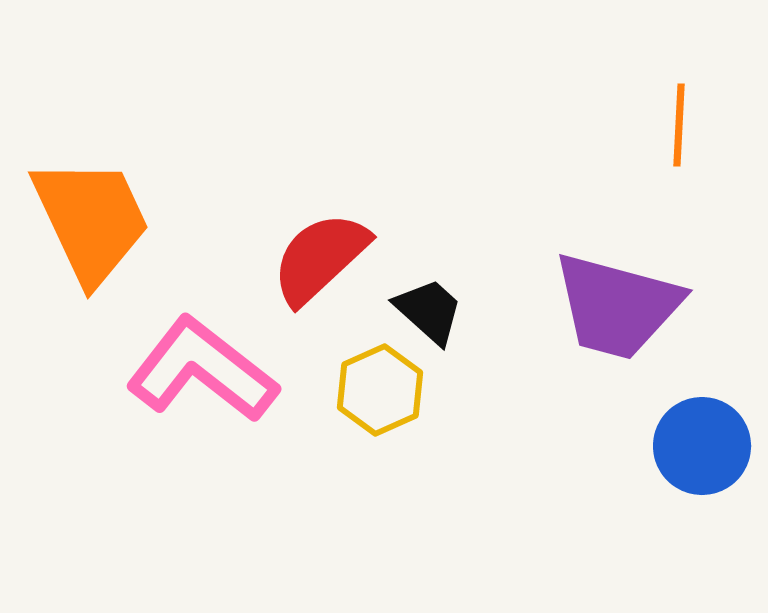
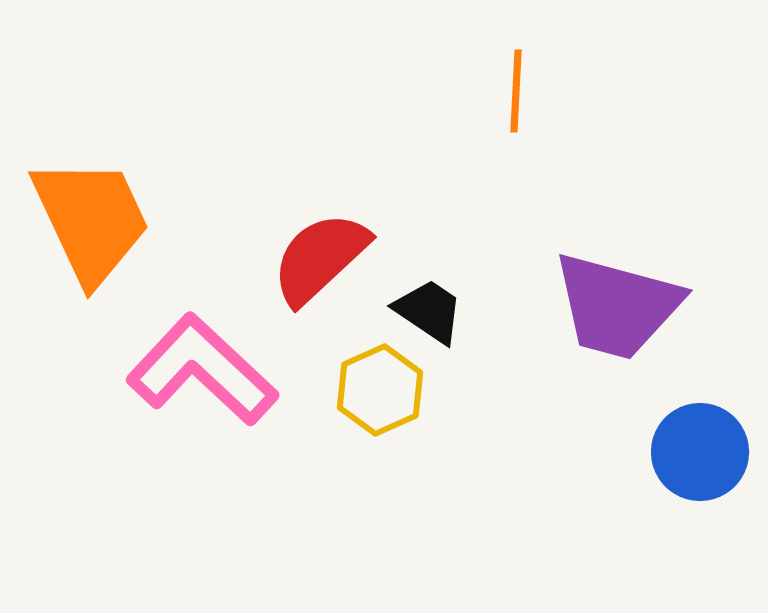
orange line: moved 163 px left, 34 px up
black trapezoid: rotated 8 degrees counterclockwise
pink L-shape: rotated 5 degrees clockwise
blue circle: moved 2 px left, 6 px down
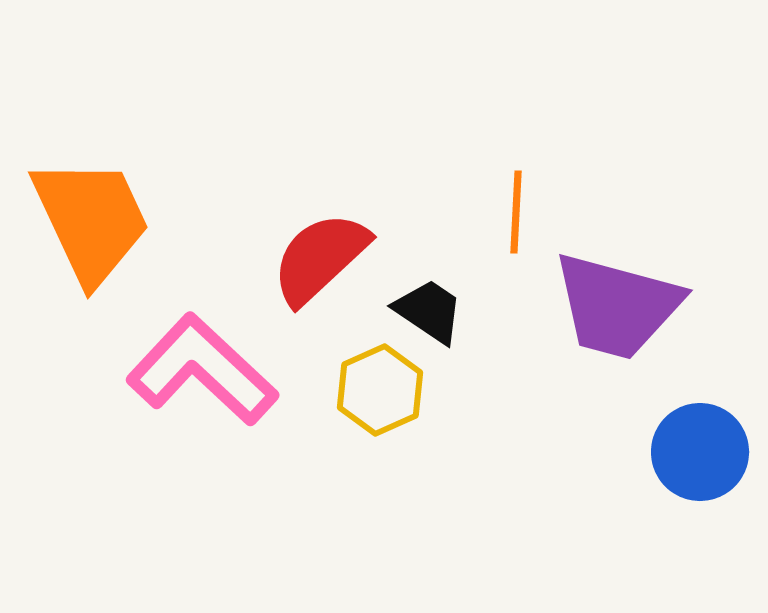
orange line: moved 121 px down
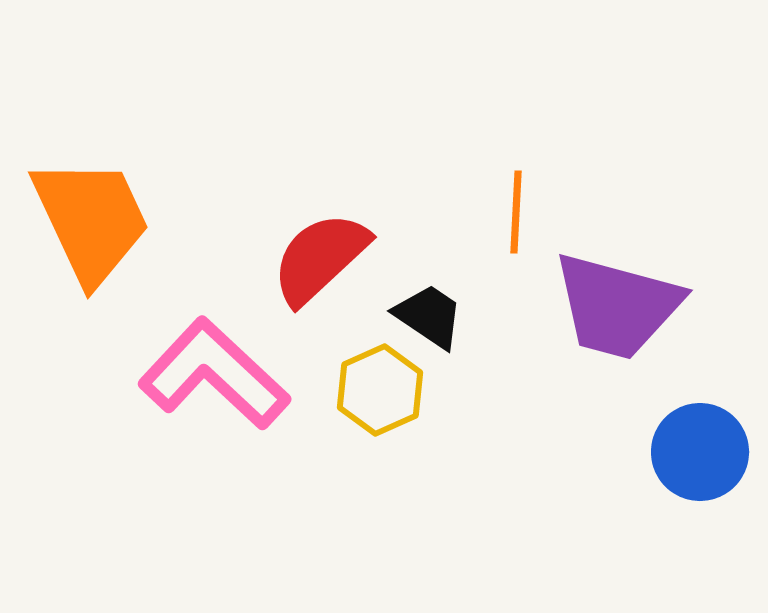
black trapezoid: moved 5 px down
pink L-shape: moved 12 px right, 4 px down
